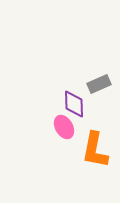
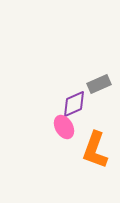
purple diamond: rotated 68 degrees clockwise
orange L-shape: rotated 9 degrees clockwise
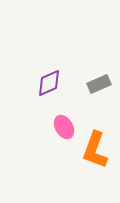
purple diamond: moved 25 px left, 21 px up
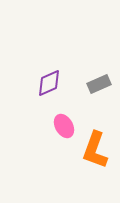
pink ellipse: moved 1 px up
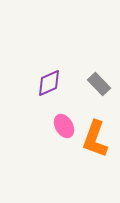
gray rectangle: rotated 70 degrees clockwise
orange L-shape: moved 11 px up
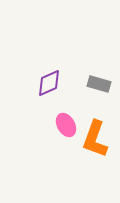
gray rectangle: rotated 30 degrees counterclockwise
pink ellipse: moved 2 px right, 1 px up
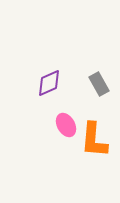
gray rectangle: rotated 45 degrees clockwise
orange L-shape: moved 1 px left, 1 px down; rotated 15 degrees counterclockwise
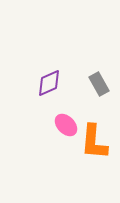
pink ellipse: rotated 15 degrees counterclockwise
orange L-shape: moved 2 px down
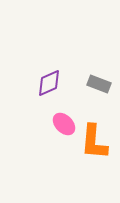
gray rectangle: rotated 40 degrees counterclockwise
pink ellipse: moved 2 px left, 1 px up
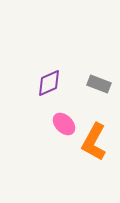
orange L-shape: rotated 24 degrees clockwise
